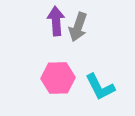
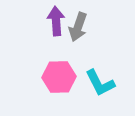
pink hexagon: moved 1 px right, 1 px up
cyan L-shape: moved 4 px up
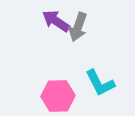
purple arrow: rotated 52 degrees counterclockwise
pink hexagon: moved 1 px left, 19 px down
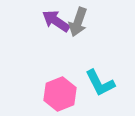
gray arrow: moved 5 px up
pink hexagon: moved 2 px right, 2 px up; rotated 20 degrees counterclockwise
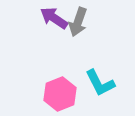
purple arrow: moved 2 px left, 3 px up
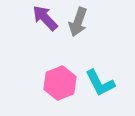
purple arrow: moved 9 px left; rotated 12 degrees clockwise
pink hexagon: moved 11 px up
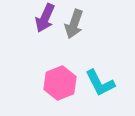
purple arrow: rotated 112 degrees counterclockwise
gray arrow: moved 4 px left, 2 px down
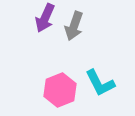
gray arrow: moved 2 px down
pink hexagon: moved 7 px down
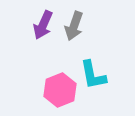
purple arrow: moved 2 px left, 7 px down
cyan L-shape: moved 7 px left, 8 px up; rotated 16 degrees clockwise
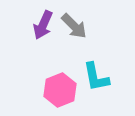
gray arrow: rotated 64 degrees counterclockwise
cyan L-shape: moved 3 px right, 2 px down
